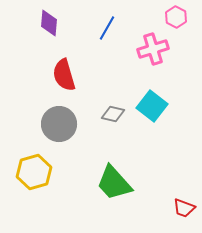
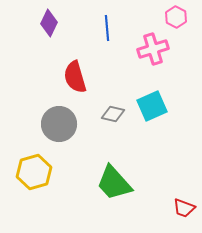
purple diamond: rotated 20 degrees clockwise
blue line: rotated 35 degrees counterclockwise
red semicircle: moved 11 px right, 2 px down
cyan square: rotated 28 degrees clockwise
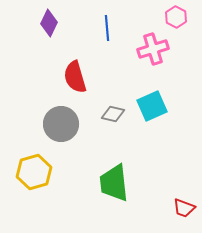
gray circle: moved 2 px right
green trapezoid: rotated 36 degrees clockwise
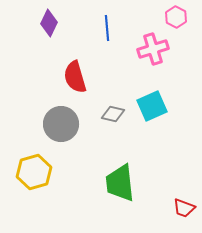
green trapezoid: moved 6 px right
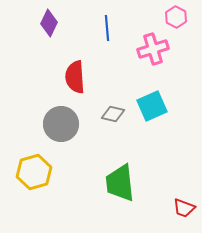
red semicircle: rotated 12 degrees clockwise
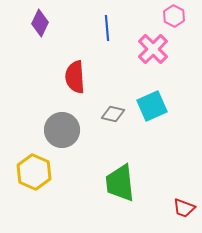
pink hexagon: moved 2 px left, 1 px up
purple diamond: moved 9 px left
pink cross: rotated 28 degrees counterclockwise
gray circle: moved 1 px right, 6 px down
yellow hexagon: rotated 20 degrees counterclockwise
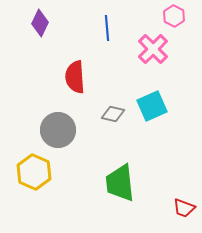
gray circle: moved 4 px left
